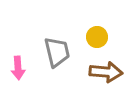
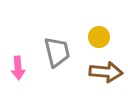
yellow circle: moved 2 px right
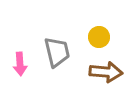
pink arrow: moved 2 px right, 4 px up
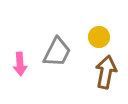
gray trapezoid: rotated 40 degrees clockwise
brown arrow: rotated 84 degrees counterclockwise
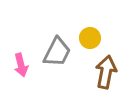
yellow circle: moved 9 px left, 1 px down
pink arrow: moved 1 px right, 1 px down; rotated 10 degrees counterclockwise
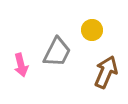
yellow circle: moved 2 px right, 8 px up
brown arrow: rotated 12 degrees clockwise
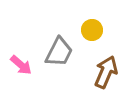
gray trapezoid: moved 2 px right
pink arrow: rotated 35 degrees counterclockwise
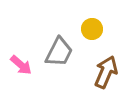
yellow circle: moved 1 px up
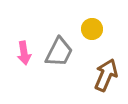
pink arrow: moved 3 px right, 12 px up; rotated 40 degrees clockwise
brown arrow: moved 3 px down
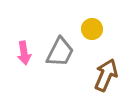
gray trapezoid: moved 1 px right
